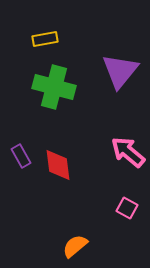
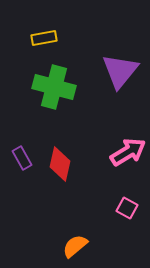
yellow rectangle: moved 1 px left, 1 px up
pink arrow: rotated 108 degrees clockwise
purple rectangle: moved 1 px right, 2 px down
red diamond: moved 2 px right, 1 px up; rotated 20 degrees clockwise
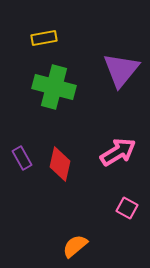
purple triangle: moved 1 px right, 1 px up
pink arrow: moved 10 px left
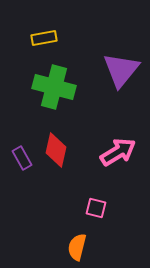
red diamond: moved 4 px left, 14 px up
pink square: moved 31 px left; rotated 15 degrees counterclockwise
orange semicircle: moved 2 px right, 1 px down; rotated 36 degrees counterclockwise
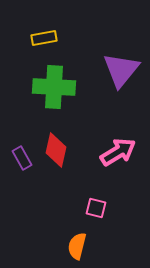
green cross: rotated 12 degrees counterclockwise
orange semicircle: moved 1 px up
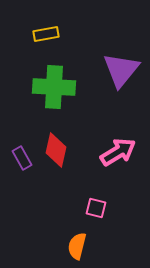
yellow rectangle: moved 2 px right, 4 px up
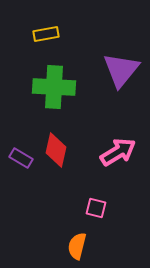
purple rectangle: moved 1 px left; rotated 30 degrees counterclockwise
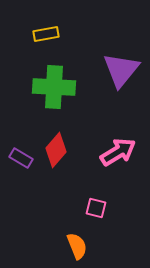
red diamond: rotated 28 degrees clockwise
orange semicircle: rotated 144 degrees clockwise
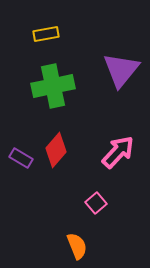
green cross: moved 1 px left, 1 px up; rotated 15 degrees counterclockwise
pink arrow: rotated 15 degrees counterclockwise
pink square: moved 5 px up; rotated 35 degrees clockwise
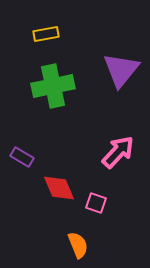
red diamond: moved 3 px right, 38 px down; rotated 64 degrees counterclockwise
purple rectangle: moved 1 px right, 1 px up
pink square: rotated 30 degrees counterclockwise
orange semicircle: moved 1 px right, 1 px up
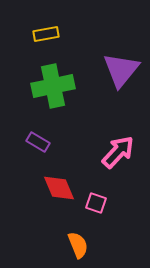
purple rectangle: moved 16 px right, 15 px up
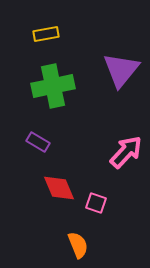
pink arrow: moved 8 px right
